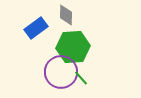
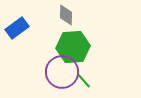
blue rectangle: moved 19 px left
purple circle: moved 1 px right
green line: moved 3 px right, 3 px down
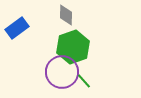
green hexagon: rotated 16 degrees counterclockwise
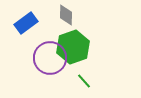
blue rectangle: moved 9 px right, 5 px up
purple circle: moved 12 px left, 14 px up
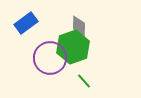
gray diamond: moved 13 px right, 11 px down
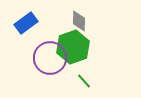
gray diamond: moved 5 px up
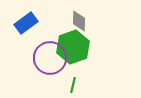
green line: moved 11 px left, 4 px down; rotated 56 degrees clockwise
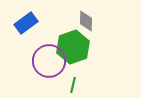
gray diamond: moved 7 px right
purple circle: moved 1 px left, 3 px down
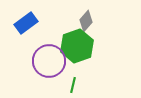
gray diamond: rotated 40 degrees clockwise
green hexagon: moved 4 px right, 1 px up
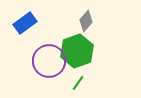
blue rectangle: moved 1 px left
green hexagon: moved 5 px down
green line: moved 5 px right, 2 px up; rotated 21 degrees clockwise
